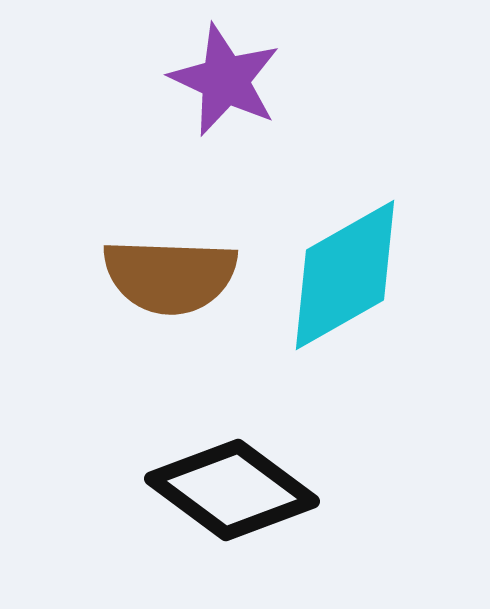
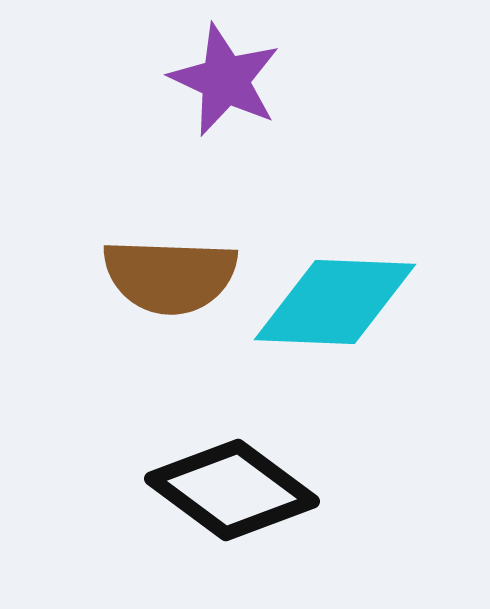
cyan diamond: moved 10 px left, 27 px down; rotated 32 degrees clockwise
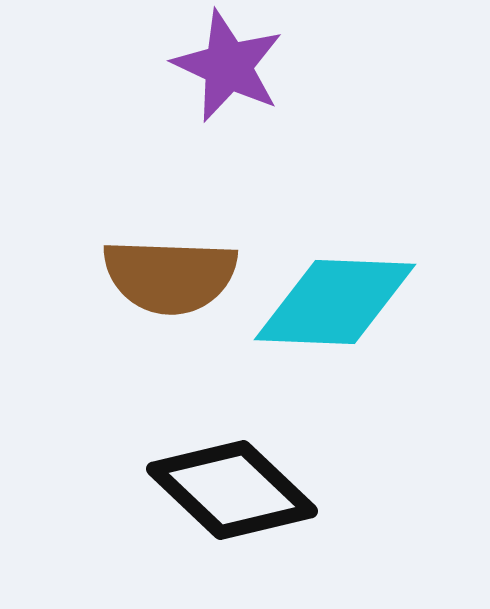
purple star: moved 3 px right, 14 px up
black diamond: rotated 7 degrees clockwise
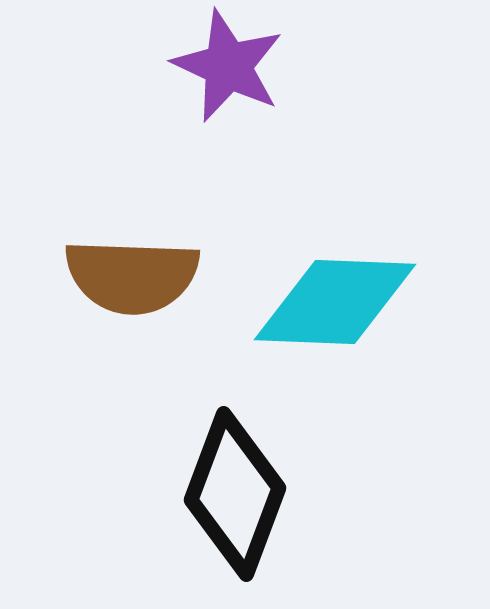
brown semicircle: moved 38 px left
black diamond: moved 3 px right, 4 px down; rotated 67 degrees clockwise
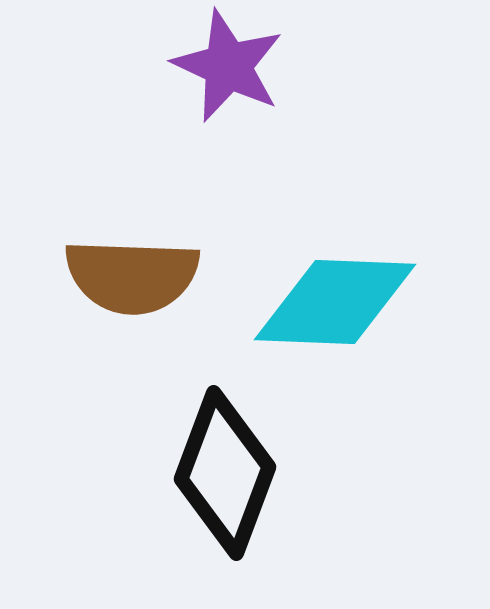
black diamond: moved 10 px left, 21 px up
